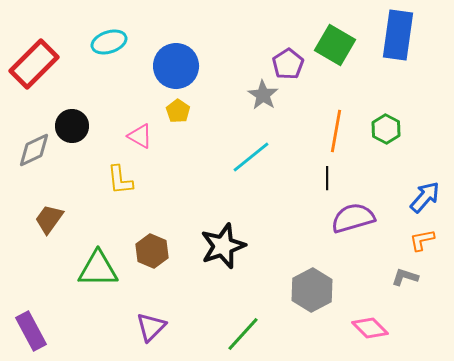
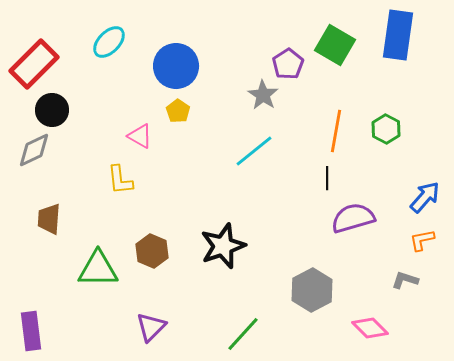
cyan ellipse: rotated 28 degrees counterclockwise
black circle: moved 20 px left, 16 px up
cyan line: moved 3 px right, 6 px up
brown trapezoid: rotated 32 degrees counterclockwise
gray L-shape: moved 3 px down
purple rectangle: rotated 21 degrees clockwise
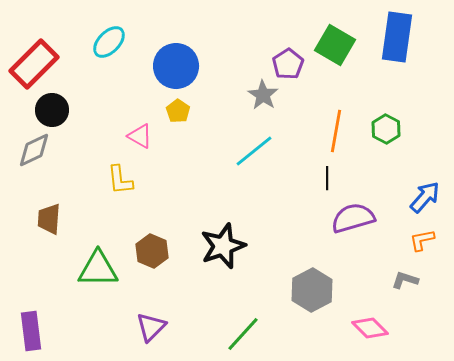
blue rectangle: moved 1 px left, 2 px down
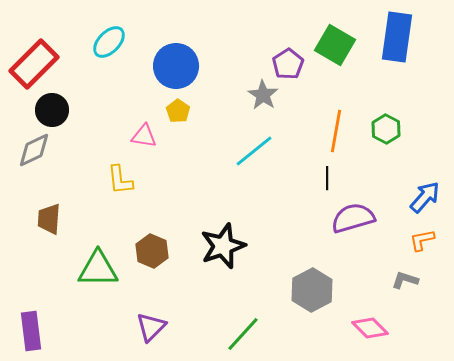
pink triangle: moved 4 px right; rotated 20 degrees counterclockwise
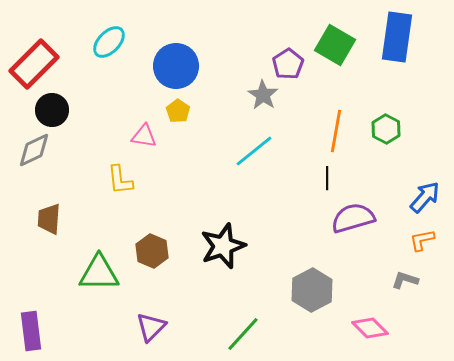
green triangle: moved 1 px right, 4 px down
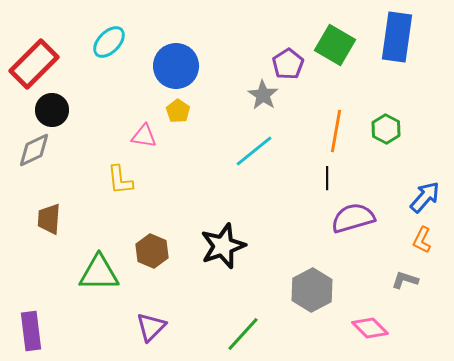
orange L-shape: rotated 52 degrees counterclockwise
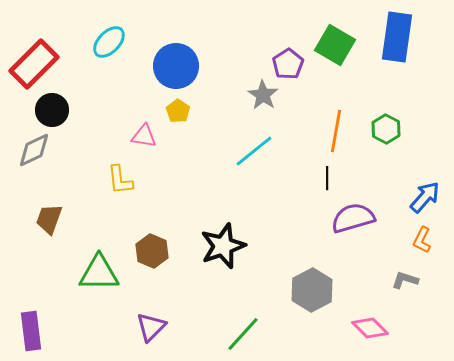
brown trapezoid: rotated 16 degrees clockwise
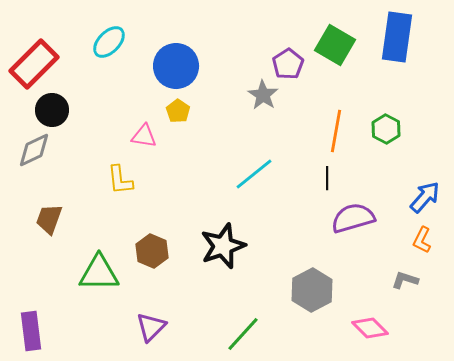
cyan line: moved 23 px down
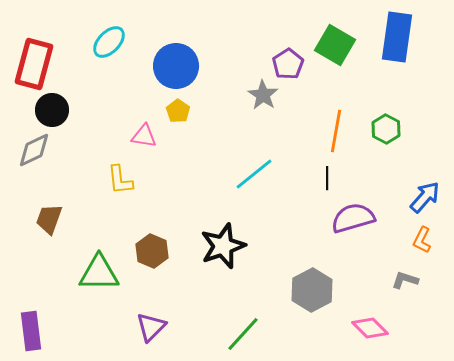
red rectangle: rotated 30 degrees counterclockwise
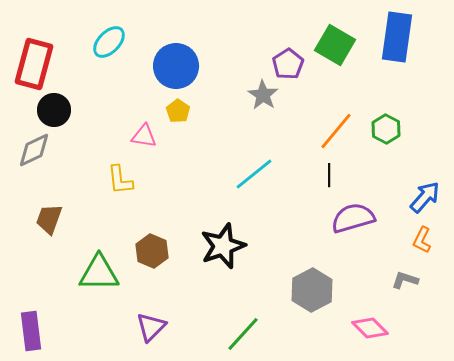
black circle: moved 2 px right
orange line: rotated 30 degrees clockwise
black line: moved 2 px right, 3 px up
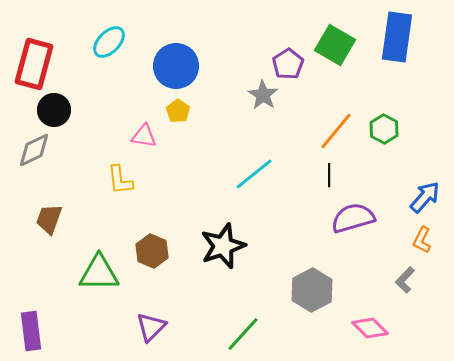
green hexagon: moved 2 px left
gray L-shape: rotated 64 degrees counterclockwise
